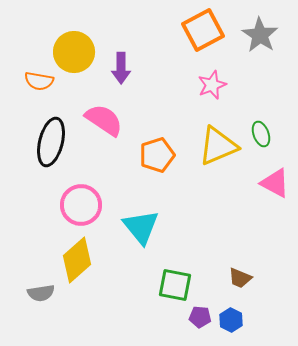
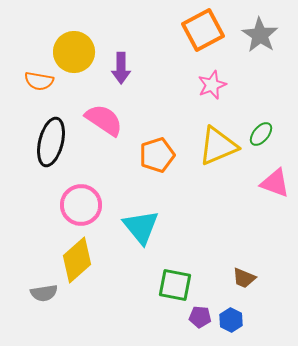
green ellipse: rotated 60 degrees clockwise
pink triangle: rotated 8 degrees counterclockwise
brown trapezoid: moved 4 px right
gray semicircle: moved 3 px right
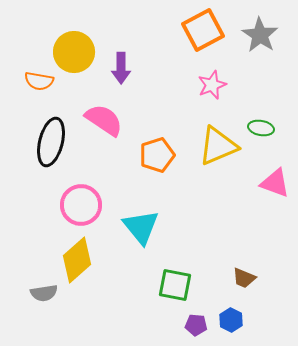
green ellipse: moved 6 px up; rotated 60 degrees clockwise
purple pentagon: moved 4 px left, 8 px down
